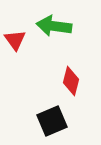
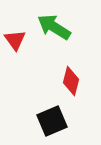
green arrow: moved 1 px down; rotated 24 degrees clockwise
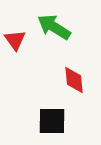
red diamond: moved 3 px right, 1 px up; rotated 20 degrees counterclockwise
black square: rotated 24 degrees clockwise
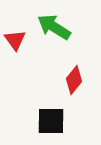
red diamond: rotated 44 degrees clockwise
black square: moved 1 px left
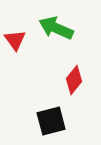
green arrow: moved 2 px right, 1 px down; rotated 8 degrees counterclockwise
black square: rotated 16 degrees counterclockwise
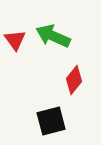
green arrow: moved 3 px left, 8 px down
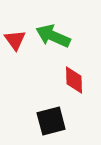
red diamond: rotated 40 degrees counterclockwise
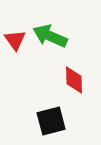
green arrow: moved 3 px left
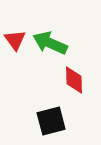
green arrow: moved 7 px down
